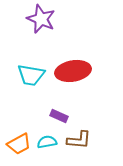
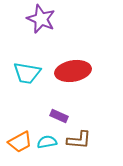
cyan trapezoid: moved 4 px left, 2 px up
orange trapezoid: moved 1 px right, 2 px up
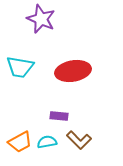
cyan trapezoid: moved 7 px left, 6 px up
purple rectangle: rotated 18 degrees counterclockwise
brown L-shape: rotated 40 degrees clockwise
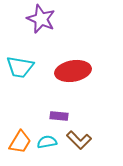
orange trapezoid: rotated 30 degrees counterclockwise
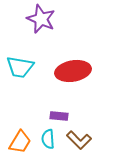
cyan semicircle: moved 1 px right, 3 px up; rotated 84 degrees counterclockwise
